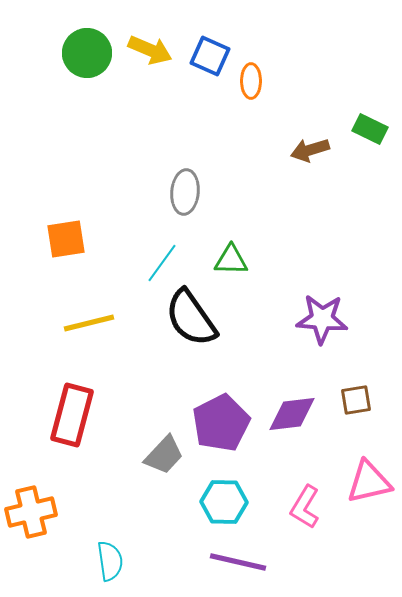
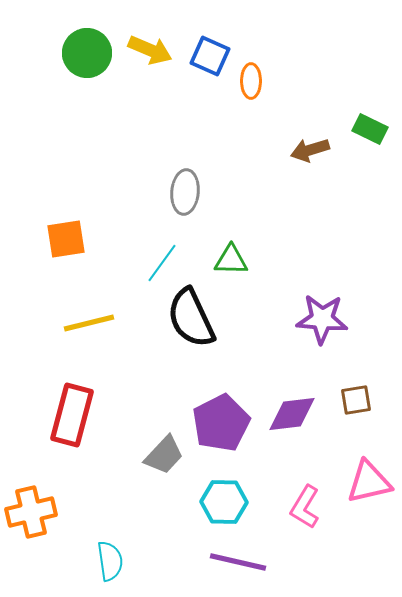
black semicircle: rotated 10 degrees clockwise
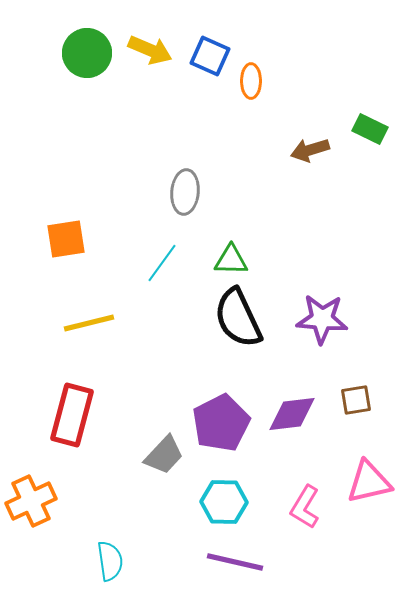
black semicircle: moved 47 px right
orange cross: moved 11 px up; rotated 12 degrees counterclockwise
purple line: moved 3 px left
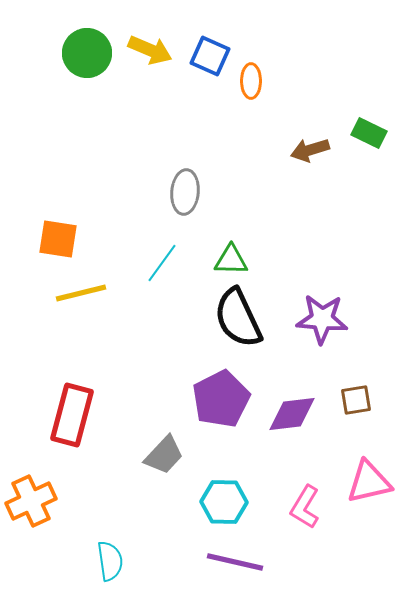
green rectangle: moved 1 px left, 4 px down
orange square: moved 8 px left; rotated 18 degrees clockwise
yellow line: moved 8 px left, 30 px up
purple pentagon: moved 24 px up
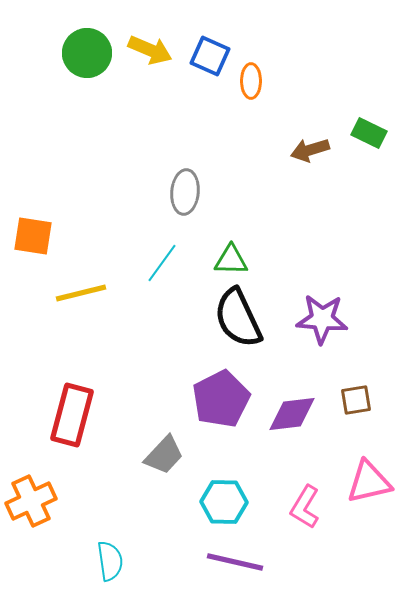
orange square: moved 25 px left, 3 px up
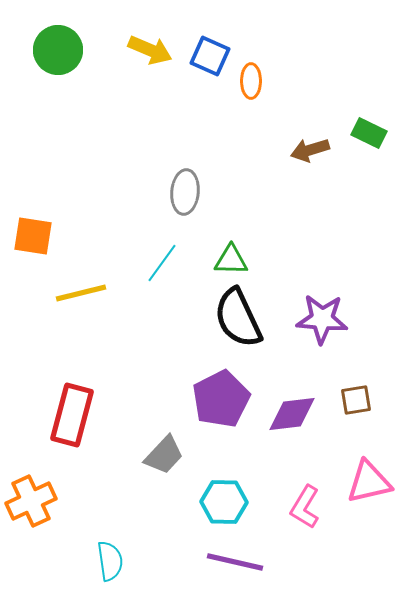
green circle: moved 29 px left, 3 px up
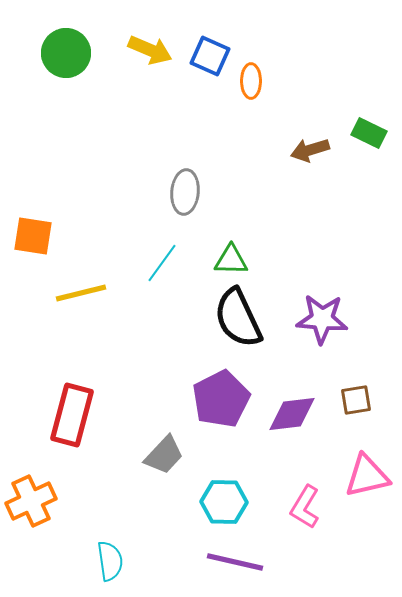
green circle: moved 8 px right, 3 px down
pink triangle: moved 2 px left, 6 px up
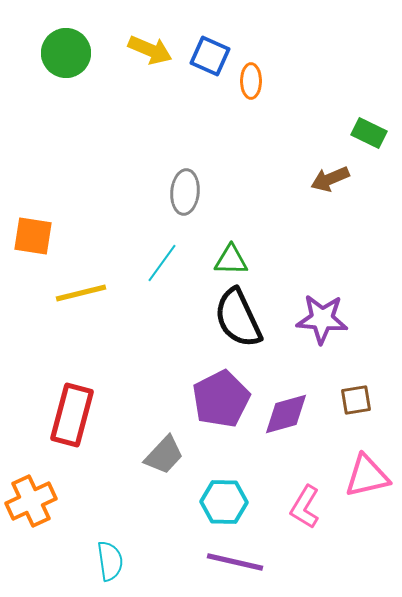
brown arrow: moved 20 px right, 29 px down; rotated 6 degrees counterclockwise
purple diamond: moved 6 px left; rotated 9 degrees counterclockwise
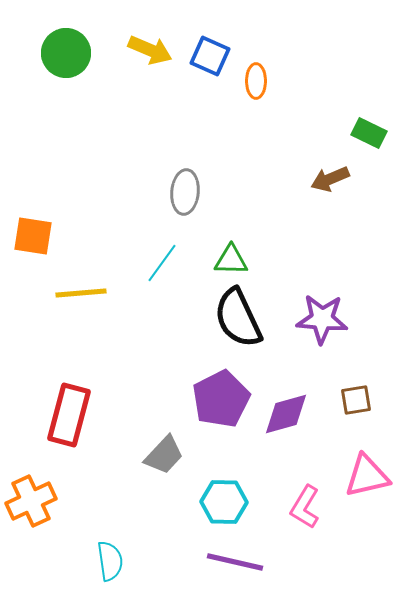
orange ellipse: moved 5 px right
yellow line: rotated 9 degrees clockwise
red rectangle: moved 3 px left
